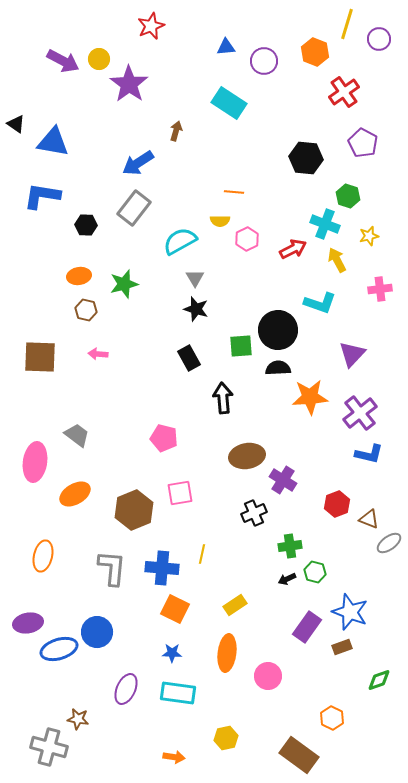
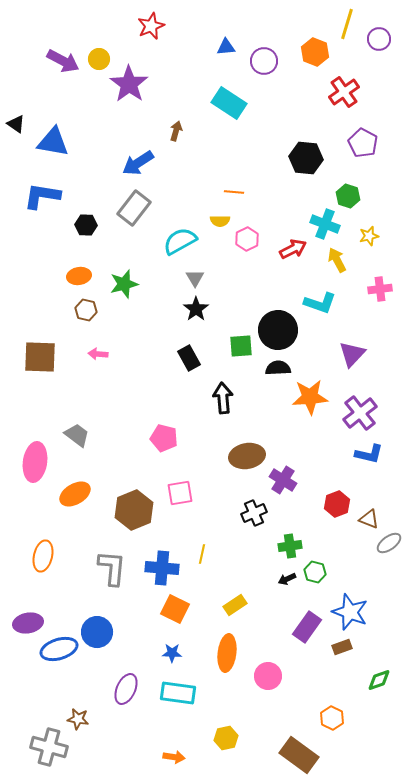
black star at (196, 309): rotated 20 degrees clockwise
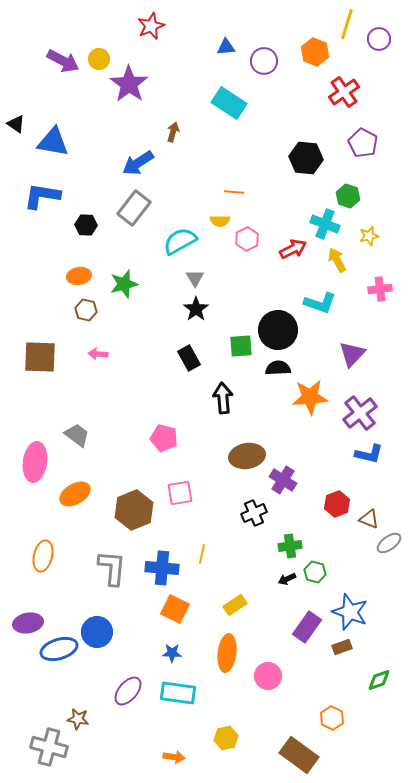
brown arrow at (176, 131): moved 3 px left, 1 px down
purple ellipse at (126, 689): moved 2 px right, 2 px down; rotated 16 degrees clockwise
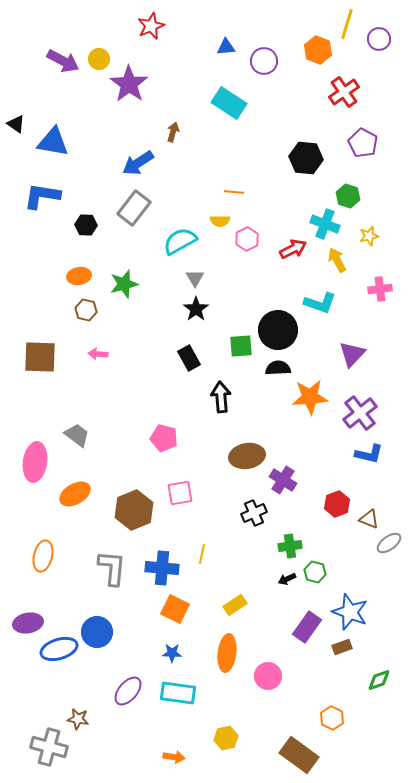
orange hexagon at (315, 52): moved 3 px right, 2 px up
black arrow at (223, 398): moved 2 px left, 1 px up
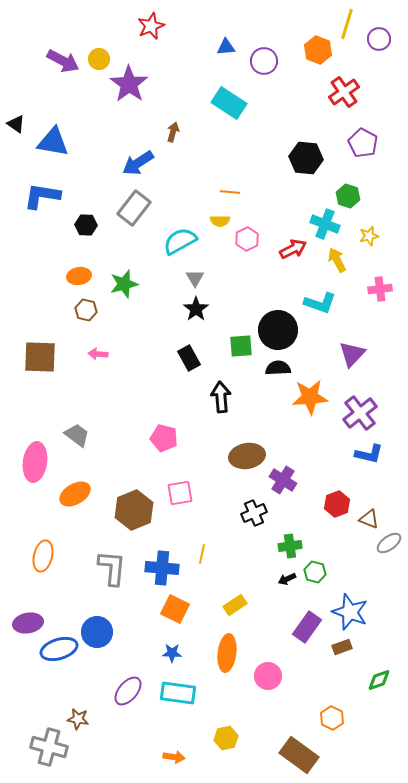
orange line at (234, 192): moved 4 px left
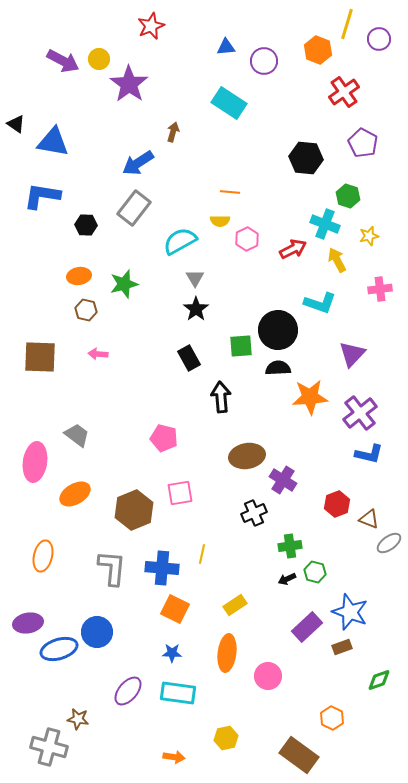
purple rectangle at (307, 627): rotated 12 degrees clockwise
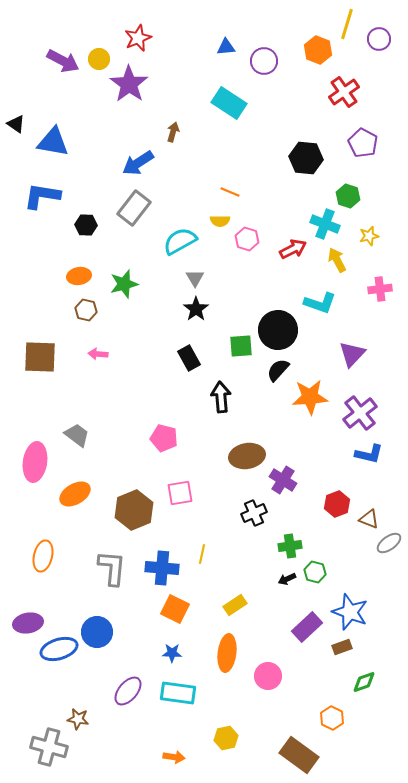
red star at (151, 26): moved 13 px left, 12 px down
orange line at (230, 192): rotated 18 degrees clockwise
pink hexagon at (247, 239): rotated 15 degrees counterclockwise
black semicircle at (278, 368): moved 2 px down; rotated 45 degrees counterclockwise
green diamond at (379, 680): moved 15 px left, 2 px down
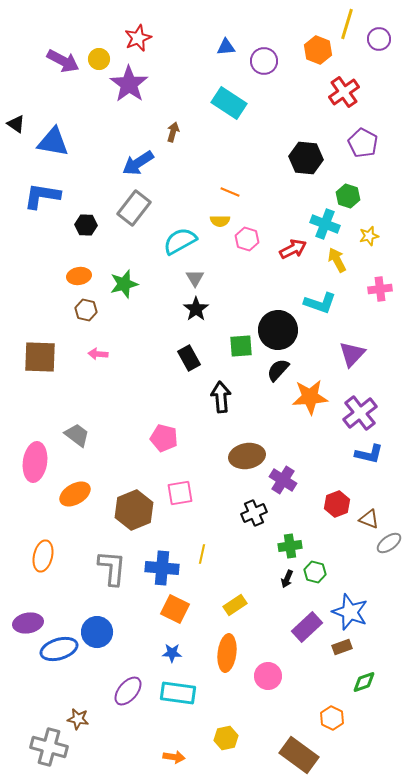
black arrow at (287, 579): rotated 42 degrees counterclockwise
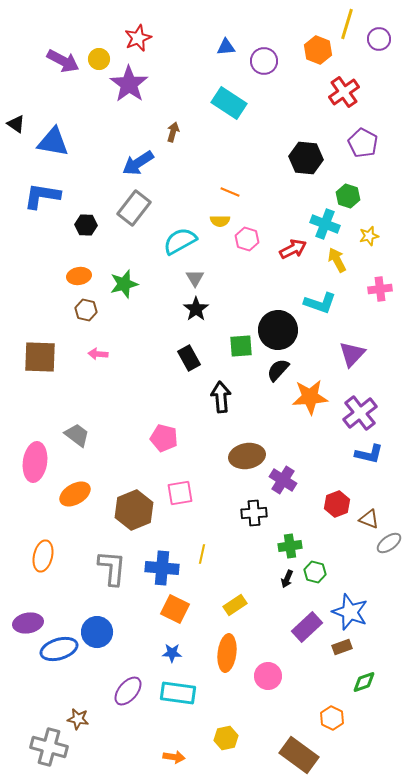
black cross at (254, 513): rotated 20 degrees clockwise
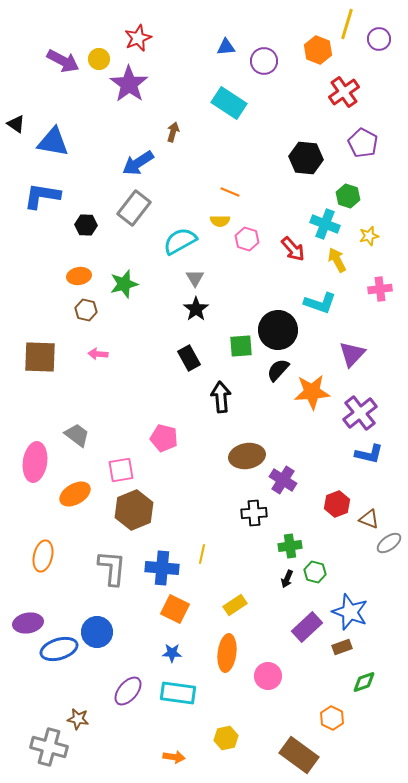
red arrow at (293, 249): rotated 76 degrees clockwise
orange star at (310, 397): moved 2 px right, 5 px up
pink square at (180, 493): moved 59 px left, 23 px up
